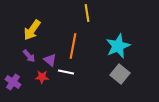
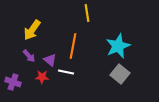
purple cross: rotated 14 degrees counterclockwise
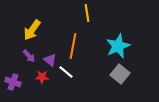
white line: rotated 28 degrees clockwise
